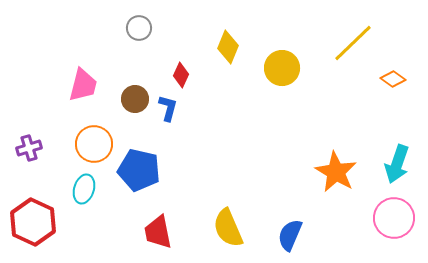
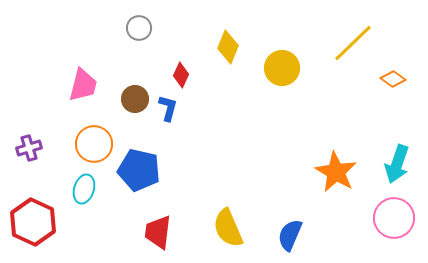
red trapezoid: rotated 18 degrees clockwise
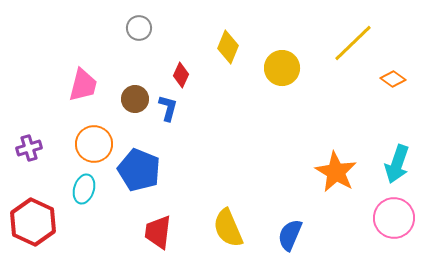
blue pentagon: rotated 9 degrees clockwise
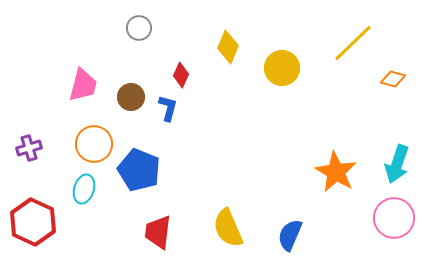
orange diamond: rotated 20 degrees counterclockwise
brown circle: moved 4 px left, 2 px up
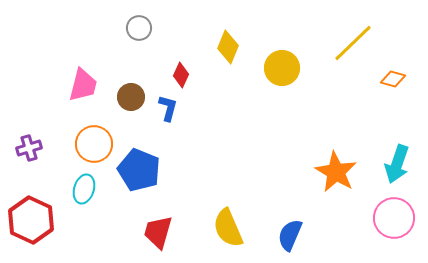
red hexagon: moved 2 px left, 2 px up
red trapezoid: rotated 9 degrees clockwise
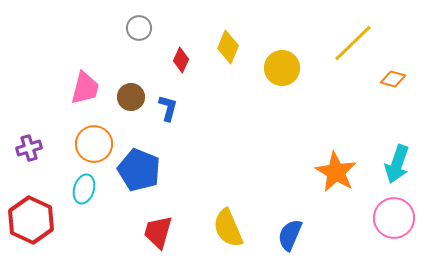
red diamond: moved 15 px up
pink trapezoid: moved 2 px right, 3 px down
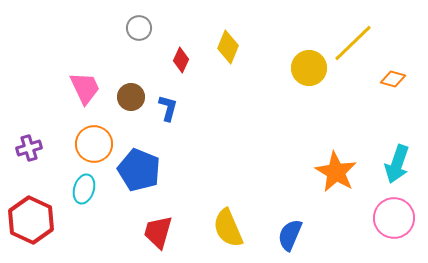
yellow circle: moved 27 px right
pink trapezoid: rotated 39 degrees counterclockwise
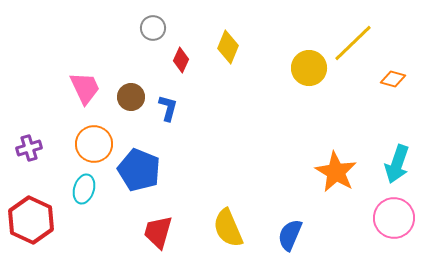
gray circle: moved 14 px right
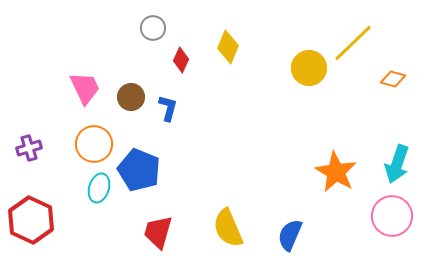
cyan ellipse: moved 15 px right, 1 px up
pink circle: moved 2 px left, 2 px up
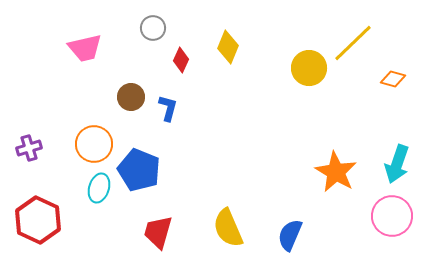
pink trapezoid: moved 40 px up; rotated 102 degrees clockwise
red hexagon: moved 7 px right
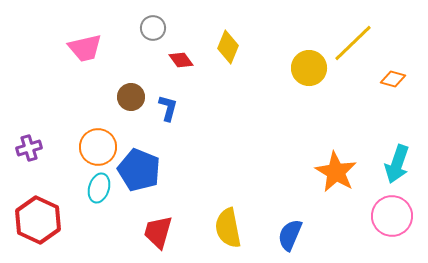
red diamond: rotated 60 degrees counterclockwise
orange circle: moved 4 px right, 3 px down
yellow semicircle: rotated 12 degrees clockwise
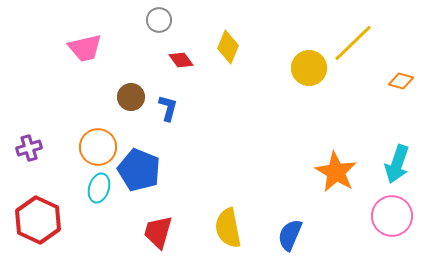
gray circle: moved 6 px right, 8 px up
orange diamond: moved 8 px right, 2 px down
